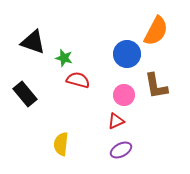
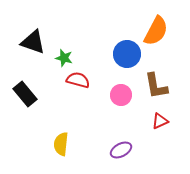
pink circle: moved 3 px left
red triangle: moved 44 px right
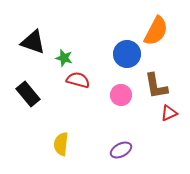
black rectangle: moved 3 px right
red triangle: moved 9 px right, 8 px up
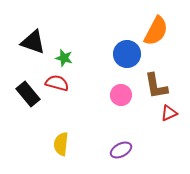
red semicircle: moved 21 px left, 3 px down
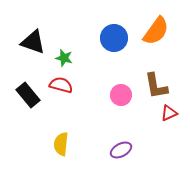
orange semicircle: rotated 8 degrees clockwise
blue circle: moved 13 px left, 16 px up
red semicircle: moved 4 px right, 2 px down
black rectangle: moved 1 px down
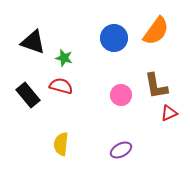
red semicircle: moved 1 px down
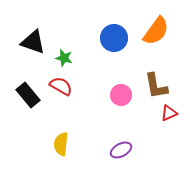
red semicircle: rotated 15 degrees clockwise
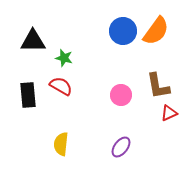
blue circle: moved 9 px right, 7 px up
black triangle: moved 1 px up; rotated 20 degrees counterclockwise
brown L-shape: moved 2 px right
black rectangle: rotated 35 degrees clockwise
purple ellipse: moved 3 px up; rotated 25 degrees counterclockwise
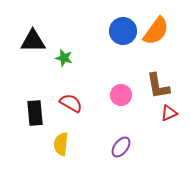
red semicircle: moved 10 px right, 17 px down
black rectangle: moved 7 px right, 18 px down
